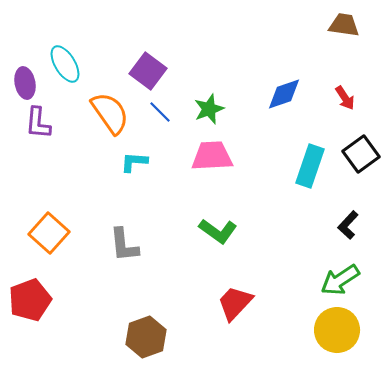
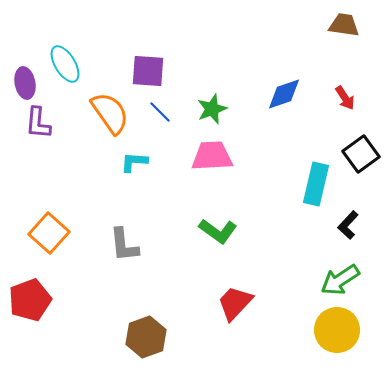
purple square: rotated 33 degrees counterclockwise
green star: moved 3 px right
cyan rectangle: moved 6 px right, 18 px down; rotated 6 degrees counterclockwise
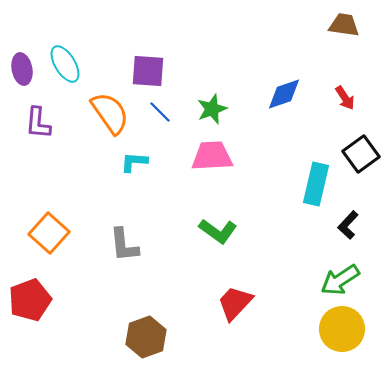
purple ellipse: moved 3 px left, 14 px up
yellow circle: moved 5 px right, 1 px up
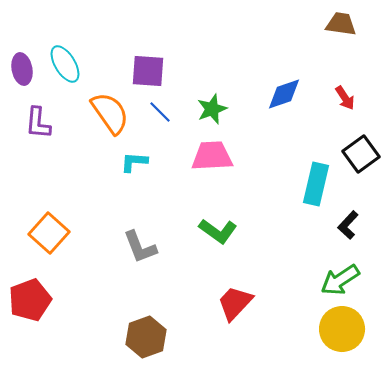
brown trapezoid: moved 3 px left, 1 px up
gray L-shape: moved 16 px right, 2 px down; rotated 15 degrees counterclockwise
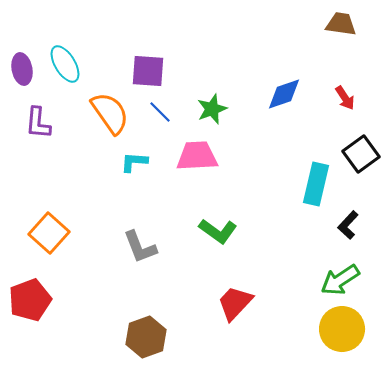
pink trapezoid: moved 15 px left
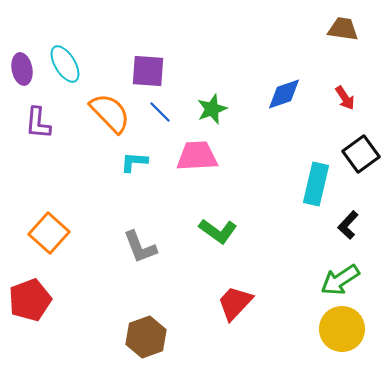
brown trapezoid: moved 2 px right, 5 px down
orange semicircle: rotated 9 degrees counterclockwise
